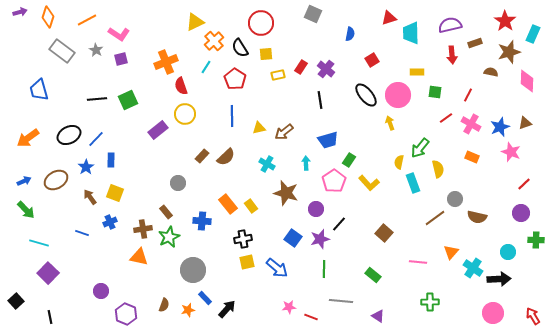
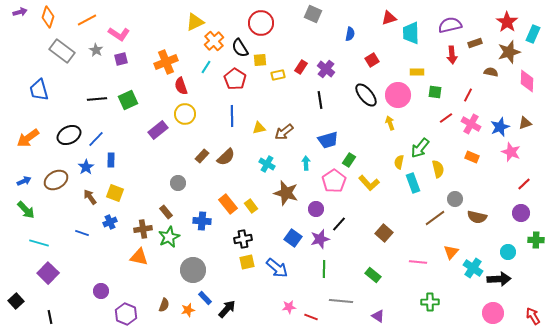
red star at (505, 21): moved 2 px right, 1 px down
yellow square at (266, 54): moved 6 px left, 6 px down
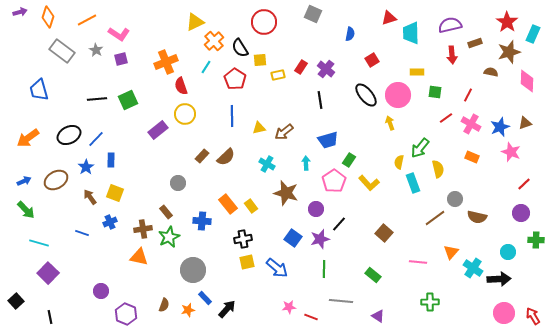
red circle at (261, 23): moved 3 px right, 1 px up
pink circle at (493, 313): moved 11 px right
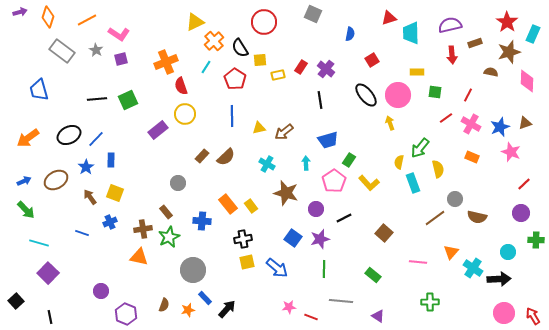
black line at (339, 224): moved 5 px right, 6 px up; rotated 21 degrees clockwise
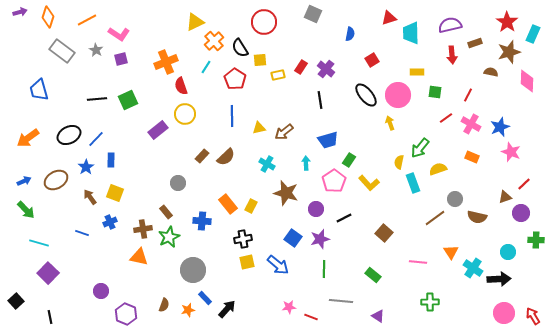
brown triangle at (525, 123): moved 20 px left, 74 px down
yellow semicircle at (438, 169): rotated 96 degrees counterclockwise
yellow rectangle at (251, 206): rotated 64 degrees clockwise
orange triangle at (451, 252): rotated 14 degrees counterclockwise
blue arrow at (277, 268): moved 1 px right, 3 px up
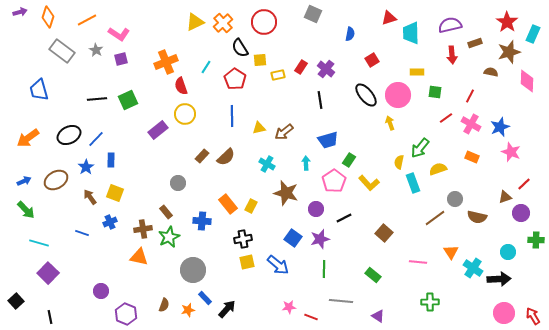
orange cross at (214, 41): moved 9 px right, 18 px up
red line at (468, 95): moved 2 px right, 1 px down
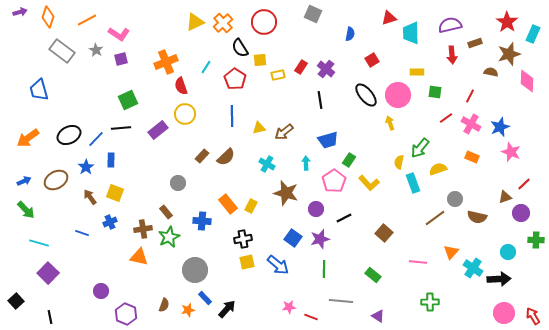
brown star at (509, 52): moved 2 px down
black line at (97, 99): moved 24 px right, 29 px down
orange triangle at (451, 252): rotated 14 degrees clockwise
gray circle at (193, 270): moved 2 px right
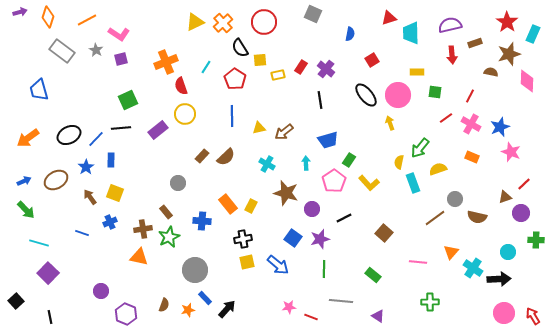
purple circle at (316, 209): moved 4 px left
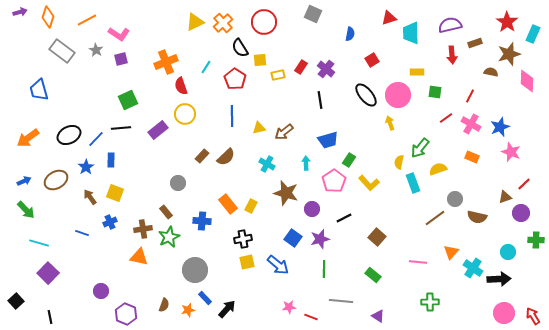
brown square at (384, 233): moved 7 px left, 4 px down
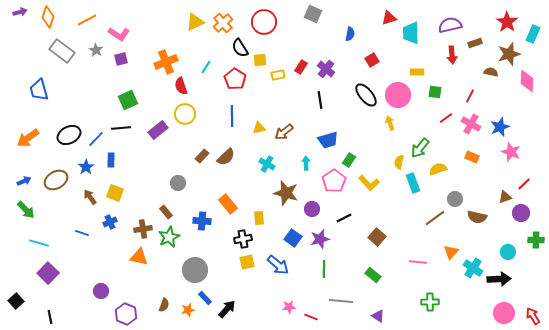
yellow rectangle at (251, 206): moved 8 px right, 12 px down; rotated 32 degrees counterclockwise
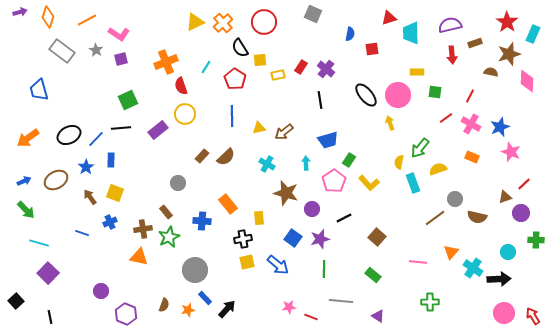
red square at (372, 60): moved 11 px up; rotated 24 degrees clockwise
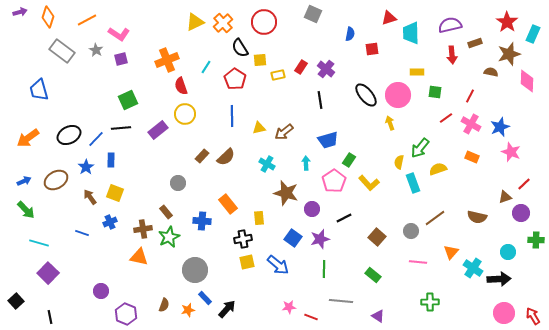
orange cross at (166, 62): moved 1 px right, 2 px up
gray circle at (455, 199): moved 44 px left, 32 px down
